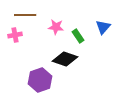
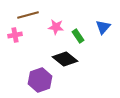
brown line: moved 3 px right; rotated 15 degrees counterclockwise
black diamond: rotated 20 degrees clockwise
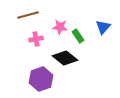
pink star: moved 4 px right
pink cross: moved 21 px right, 4 px down
black diamond: moved 1 px up
purple hexagon: moved 1 px right, 1 px up
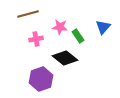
brown line: moved 1 px up
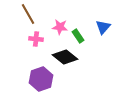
brown line: rotated 75 degrees clockwise
pink cross: rotated 16 degrees clockwise
black diamond: moved 1 px up
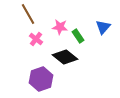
pink cross: rotated 32 degrees clockwise
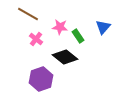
brown line: rotated 30 degrees counterclockwise
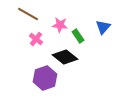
pink star: moved 2 px up
purple hexagon: moved 4 px right, 1 px up
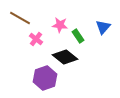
brown line: moved 8 px left, 4 px down
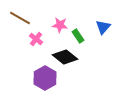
purple hexagon: rotated 10 degrees counterclockwise
